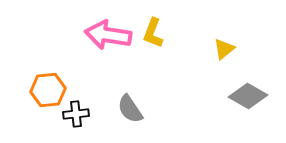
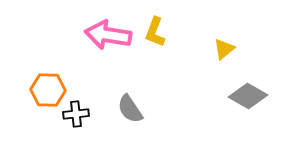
yellow L-shape: moved 2 px right, 1 px up
orange hexagon: rotated 8 degrees clockwise
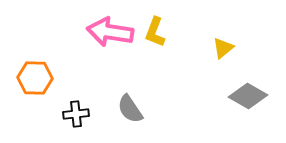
pink arrow: moved 2 px right, 3 px up
yellow triangle: moved 1 px left, 1 px up
orange hexagon: moved 13 px left, 12 px up
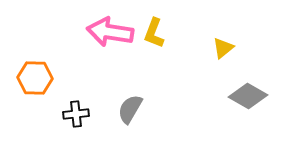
yellow L-shape: moved 1 px left, 1 px down
gray semicircle: rotated 64 degrees clockwise
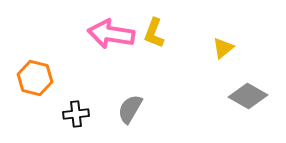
pink arrow: moved 1 px right, 2 px down
orange hexagon: rotated 12 degrees clockwise
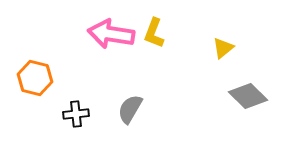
gray diamond: rotated 15 degrees clockwise
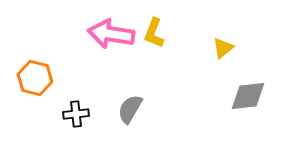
gray diamond: rotated 51 degrees counterclockwise
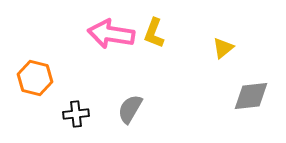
gray diamond: moved 3 px right
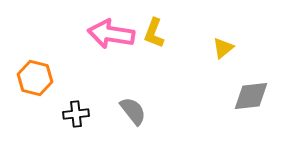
gray semicircle: moved 3 px right, 2 px down; rotated 112 degrees clockwise
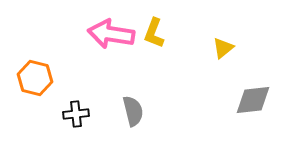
gray diamond: moved 2 px right, 4 px down
gray semicircle: rotated 24 degrees clockwise
